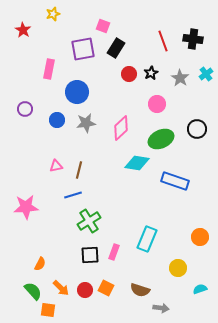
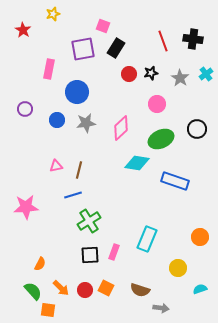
black star at (151, 73): rotated 16 degrees clockwise
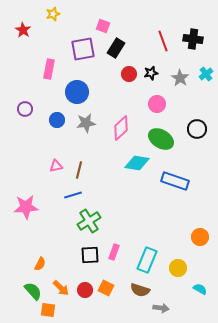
green ellipse at (161, 139): rotated 55 degrees clockwise
cyan rectangle at (147, 239): moved 21 px down
cyan semicircle at (200, 289): rotated 48 degrees clockwise
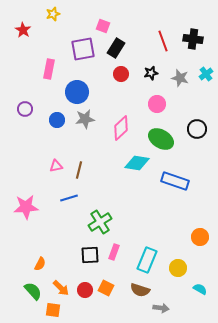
red circle at (129, 74): moved 8 px left
gray star at (180, 78): rotated 18 degrees counterclockwise
gray star at (86, 123): moved 1 px left, 4 px up
blue line at (73, 195): moved 4 px left, 3 px down
green cross at (89, 221): moved 11 px right, 1 px down
orange square at (48, 310): moved 5 px right
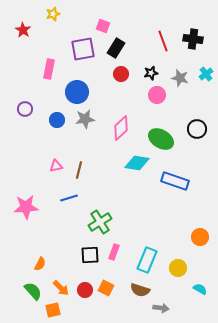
pink circle at (157, 104): moved 9 px up
orange square at (53, 310): rotated 21 degrees counterclockwise
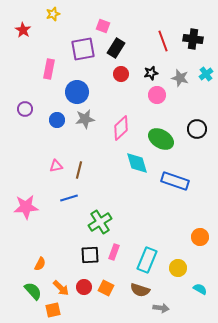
cyan diamond at (137, 163): rotated 65 degrees clockwise
red circle at (85, 290): moved 1 px left, 3 px up
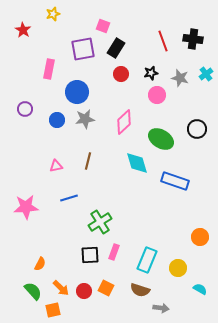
pink diamond at (121, 128): moved 3 px right, 6 px up
brown line at (79, 170): moved 9 px right, 9 px up
red circle at (84, 287): moved 4 px down
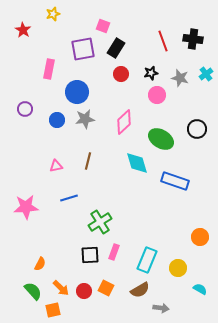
brown semicircle at (140, 290): rotated 48 degrees counterclockwise
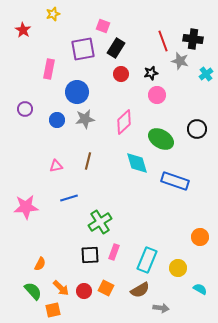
gray star at (180, 78): moved 17 px up
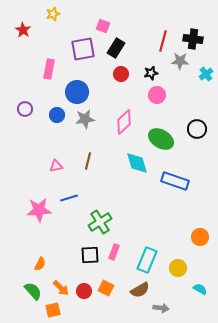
red line at (163, 41): rotated 35 degrees clockwise
gray star at (180, 61): rotated 12 degrees counterclockwise
blue circle at (57, 120): moved 5 px up
pink star at (26, 207): moved 13 px right, 3 px down
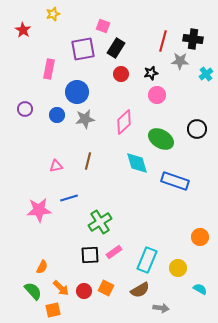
pink rectangle at (114, 252): rotated 35 degrees clockwise
orange semicircle at (40, 264): moved 2 px right, 3 px down
